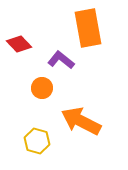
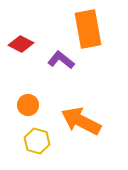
orange rectangle: moved 1 px down
red diamond: moved 2 px right; rotated 20 degrees counterclockwise
orange circle: moved 14 px left, 17 px down
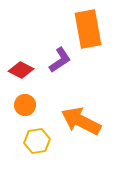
red diamond: moved 26 px down
purple L-shape: moved 1 px left; rotated 108 degrees clockwise
orange circle: moved 3 px left
yellow hexagon: rotated 25 degrees counterclockwise
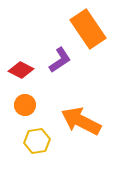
orange rectangle: rotated 24 degrees counterclockwise
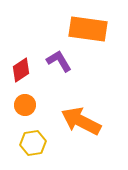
orange rectangle: rotated 48 degrees counterclockwise
purple L-shape: moved 1 px left, 1 px down; rotated 88 degrees counterclockwise
red diamond: rotated 60 degrees counterclockwise
yellow hexagon: moved 4 px left, 2 px down
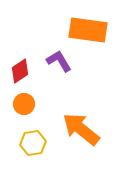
orange rectangle: moved 1 px down
red diamond: moved 1 px left, 1 px down
orange circle: moved 1 px left, 1 px up
orange arrow: moved 8 px down; rotated 12 degrees clockwise
